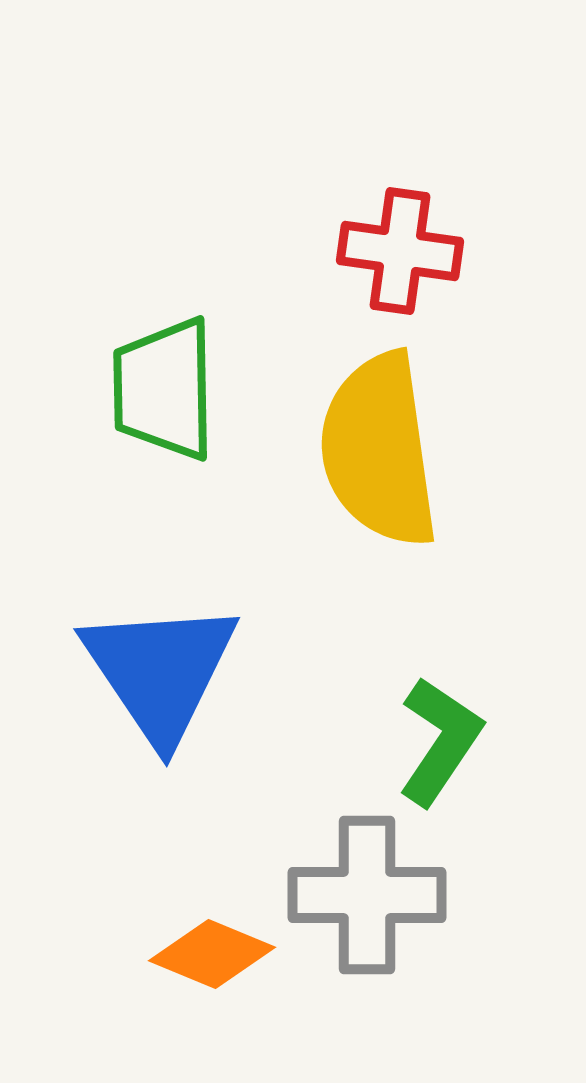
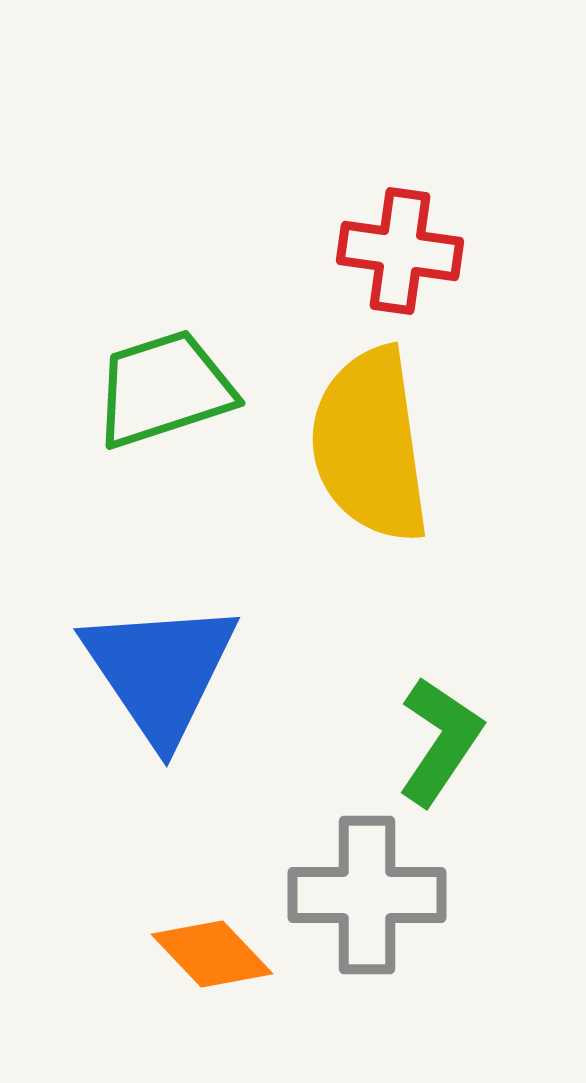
green trapezoid: rotated 73 degrees clockwise
yellow semicircle: moved 9 px left, 5 px up
orange diamond: rotated 24 degrees clockwise
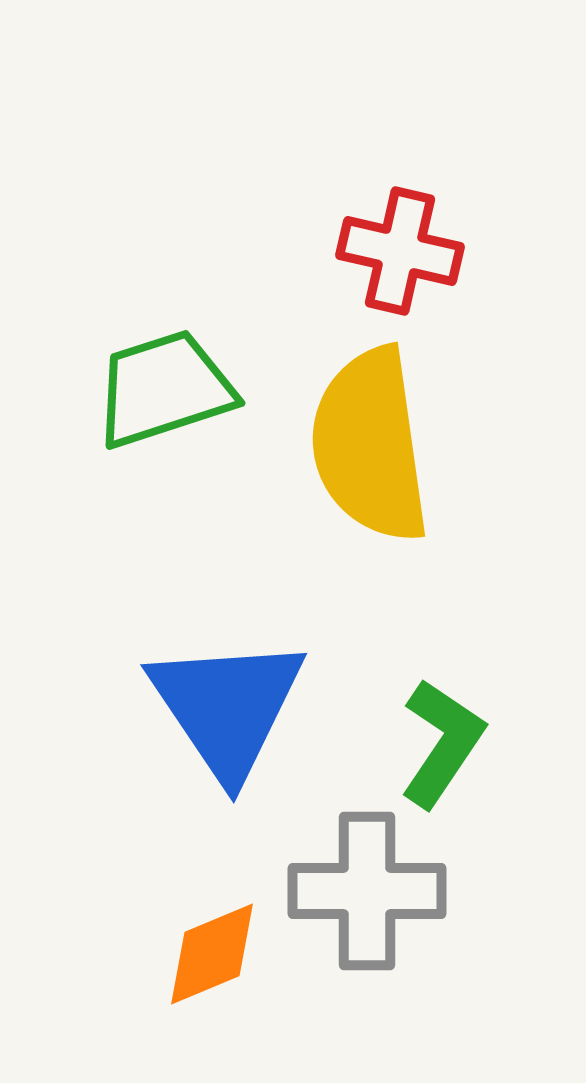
red cross: rotated 5 degrees clockwise
blue triangle: moved 67 px right, 36 px down
green L-shape: moved 2 px right, 2 px down
gray cross: moved 4 px up
orange diamond: rotated 69 degrees counterclockwise
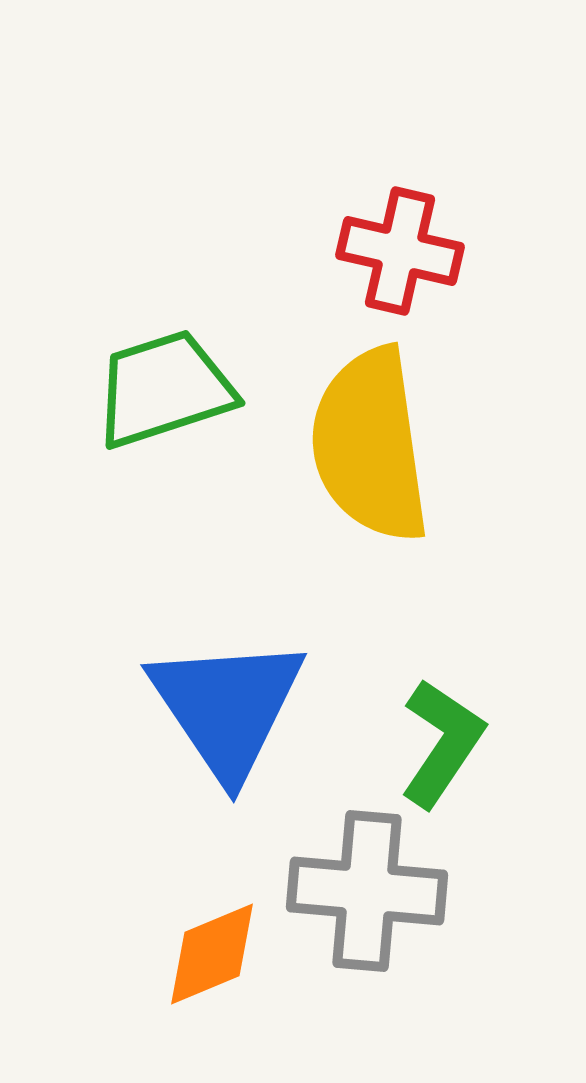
gray cross: rotated 5 degrees clockwise
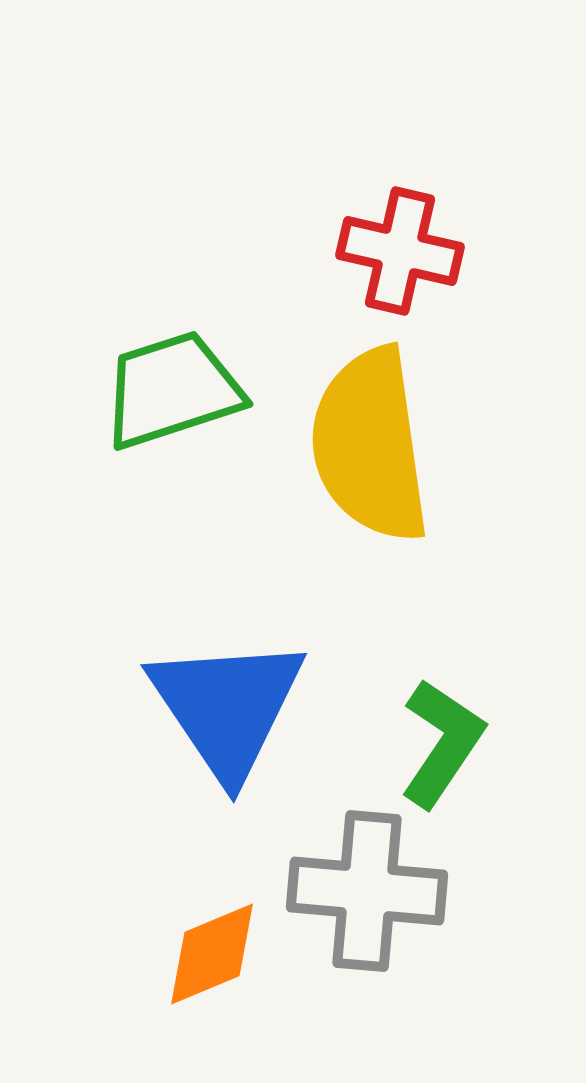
green trapezoid: moved 8 px right, 1 px down
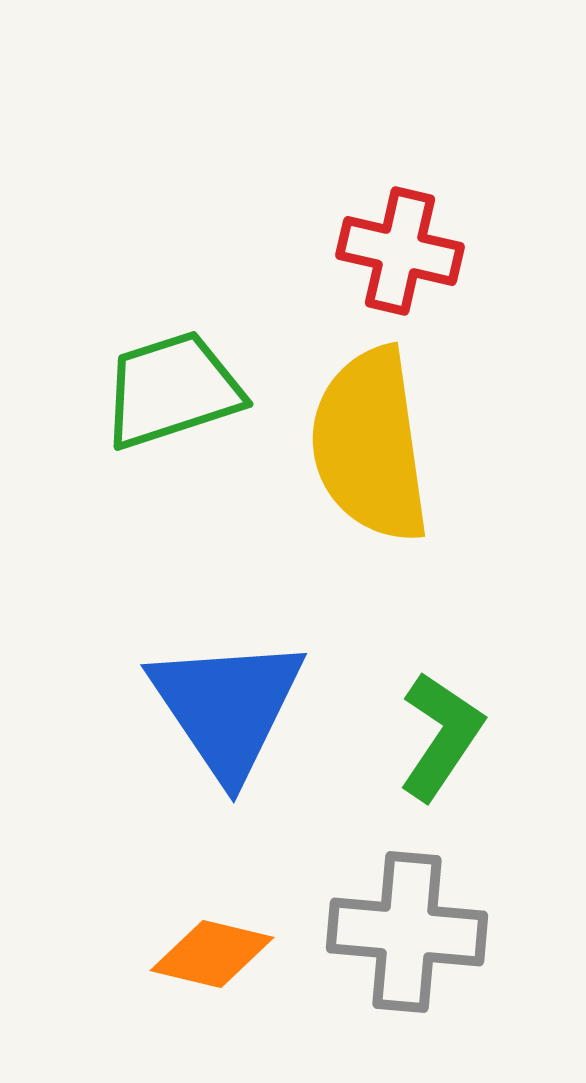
green L-shape: moved 1 px left, 7 px up
gray cross: moved 40 px right, 41 px down
orange diamond: rotated 36 degrees clockwise
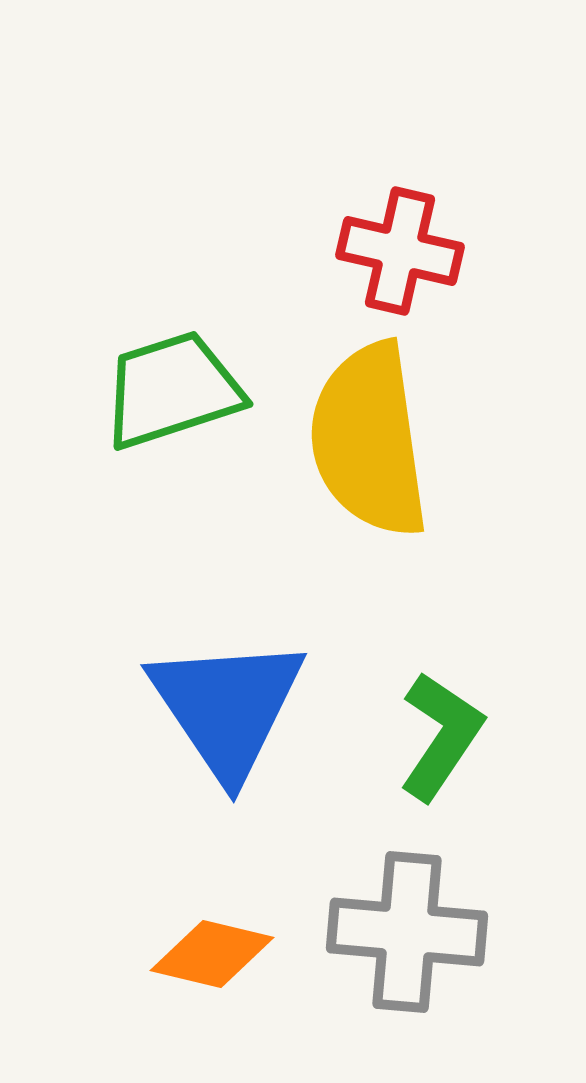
yellow semicircle: moved 1 px left, 5 px up
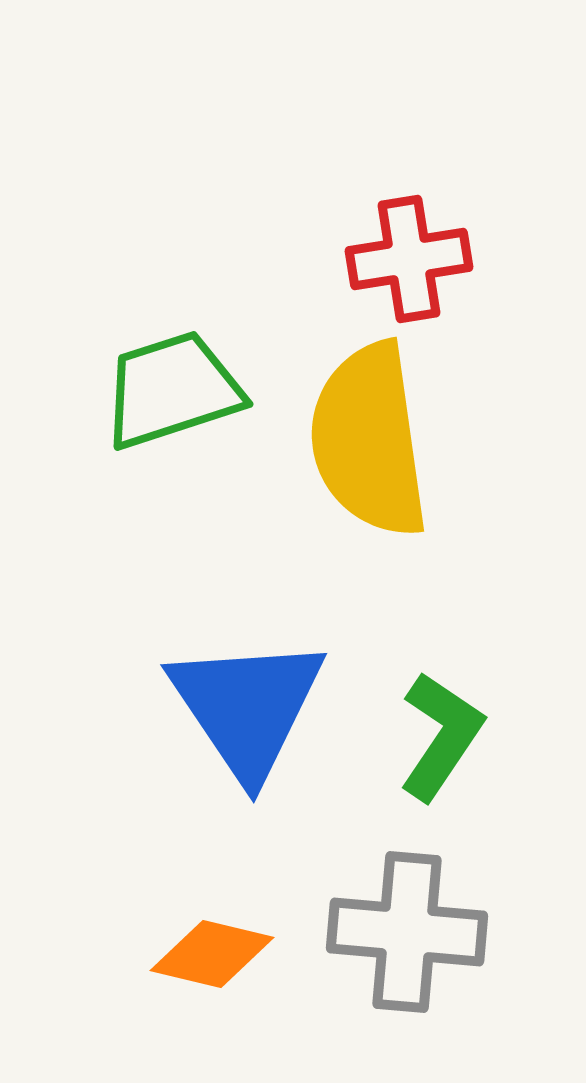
red cross: moved 9 px right, 8 px down; rotated 22 degrees counterclockwise
blue triangle: moved 20 px right
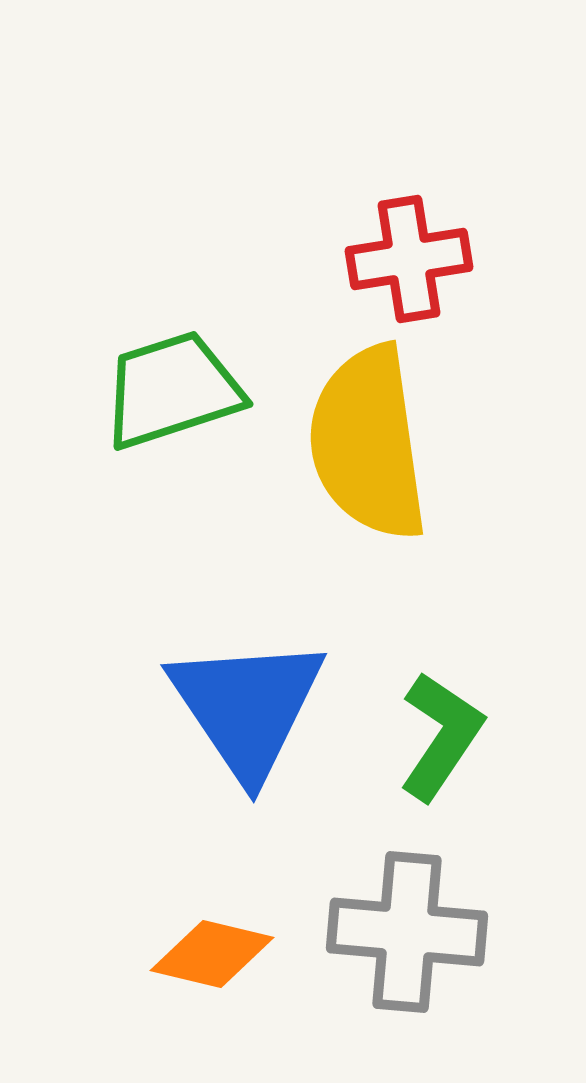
yellow semicircle: moved 1 px left, 3 px down
